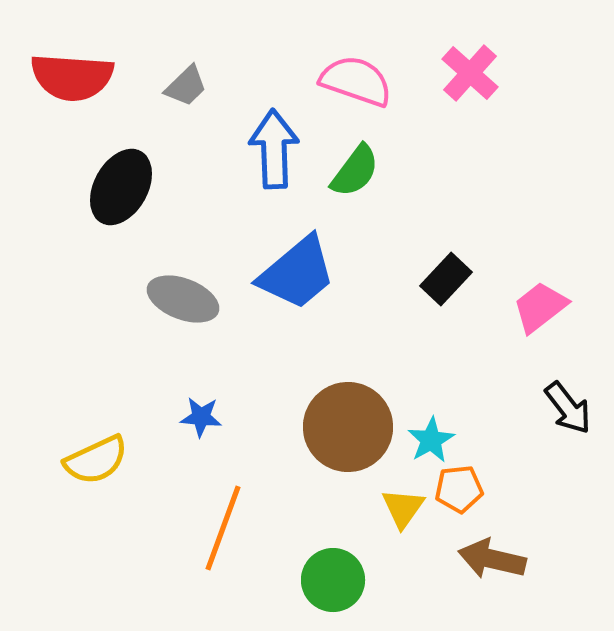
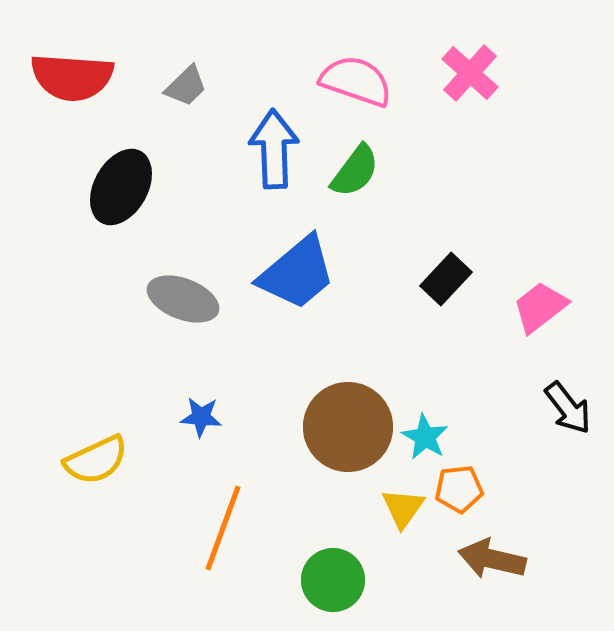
cyan star: moved 6 px left, 3 px up; rotated 12 degrees counterclockwise
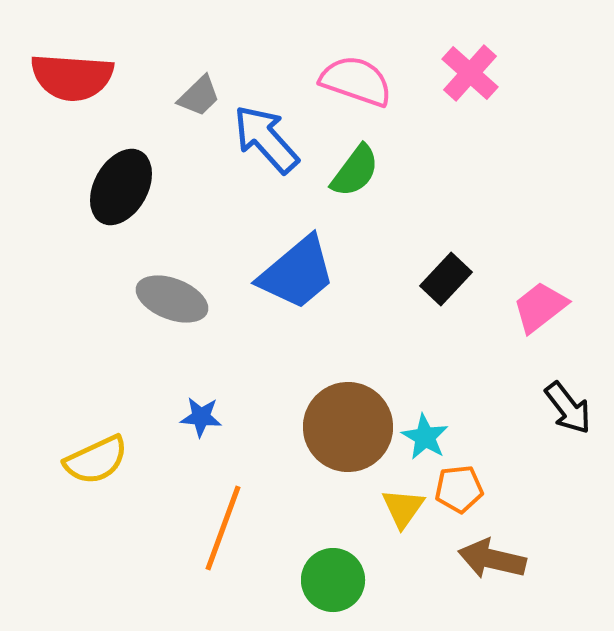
gray trapezoid: moved 13 px right, 10 px down
blue arrow: moved 8 px left, 10 px up; rotated 40 degrees counterclockwise
gray ellipse: moved 11 px left
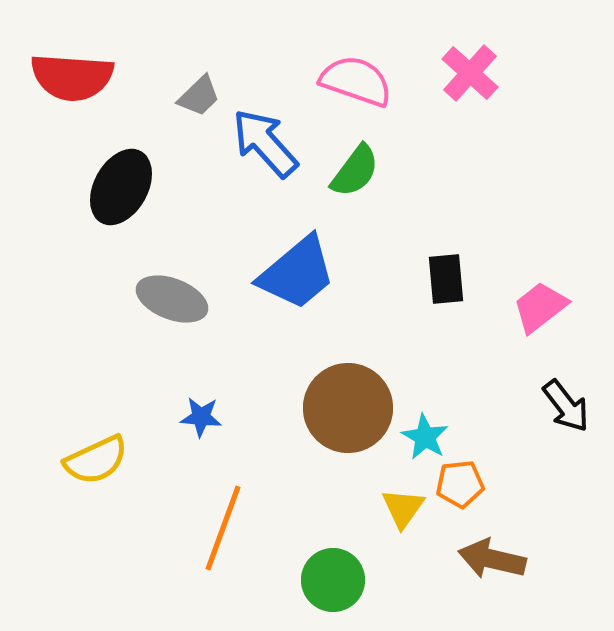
blue arrow: moved 1 px left, 4 px down
black rectangle: rotated 48 degrees counterclockwise
black arrow: moved 2 px left, 2 px up
brown circle: moved 19 px up
orange pentagon: moved 1 px right, 5 px up
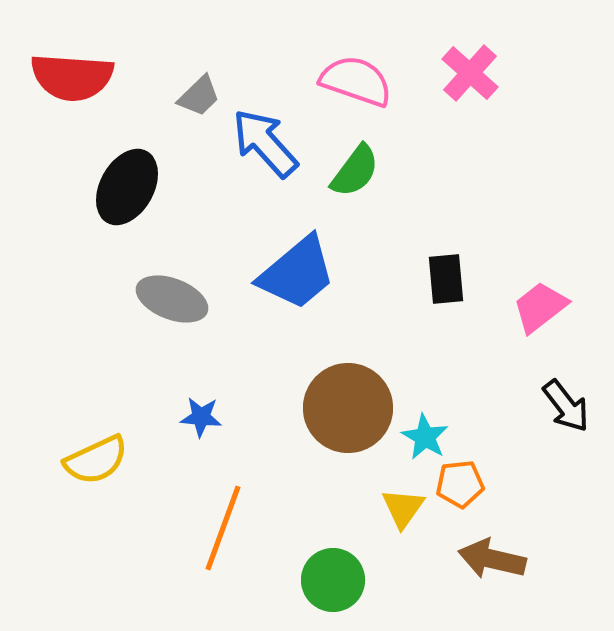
black ellipse: moved 6 px right
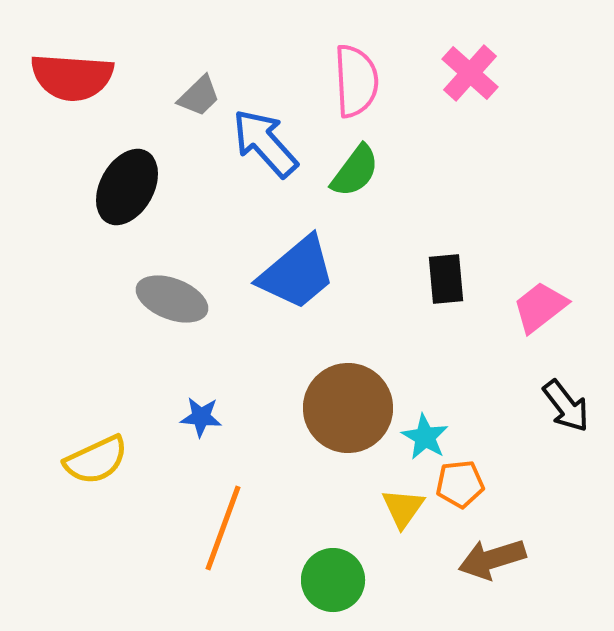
pink semicircle: rotated 68 degrees clockwise
brown arrow: rotated 30 degrees counterclockwise
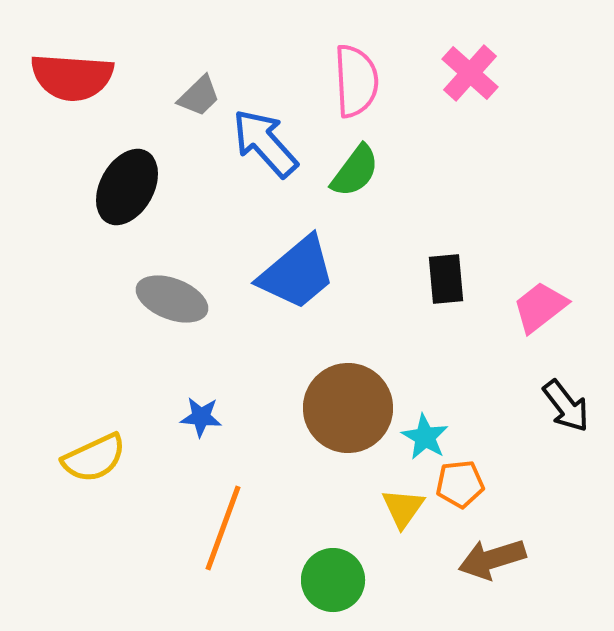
yellow semicircle: moved 2 px left, 2 px up
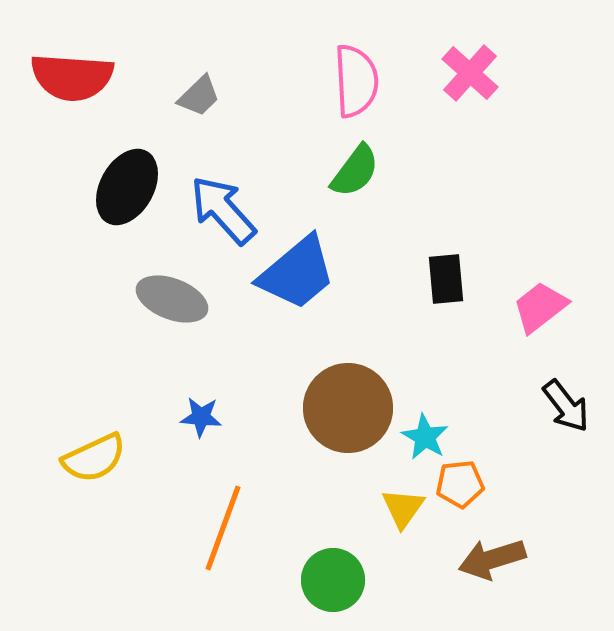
blue arrow: moved 42 px left, 67 px down
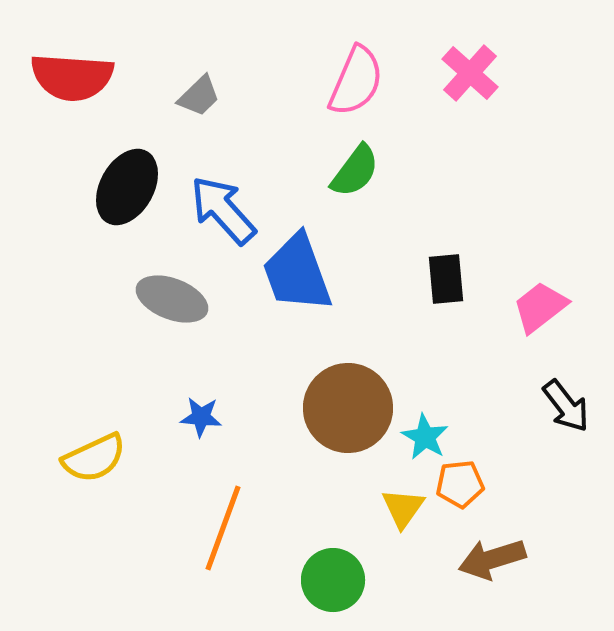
pink semicircle: rotated 26 degrees clockwise
blue trapezoid: rotated 110 degrees clockwise
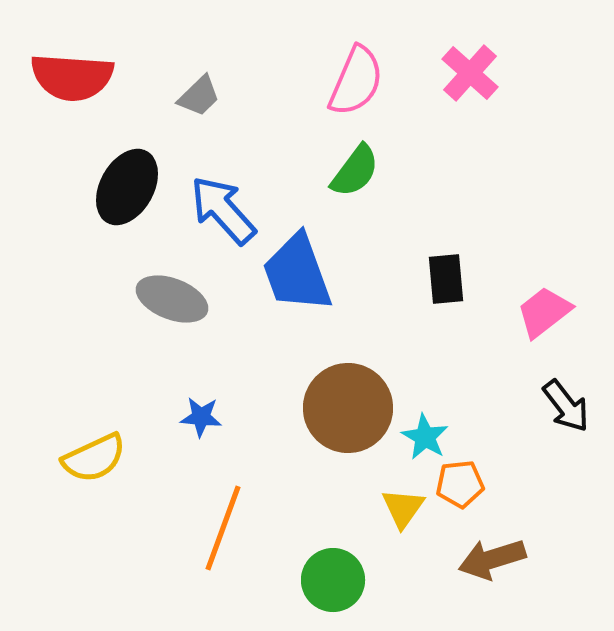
pink trapezoid: moved 4 px right, 5 px down
